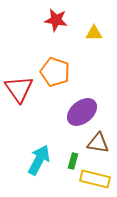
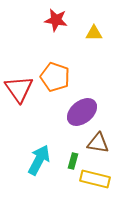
orange pentagon: moved 5 px down
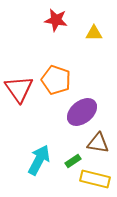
orange pentagon: moved 1 px right, 3 px down
green rectangle: rotated 42 degrees clockwise
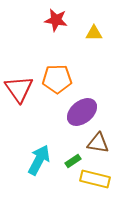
orange pentagon: moved 1 px right, 1 px up; rotated 20 degrees counterclockwise
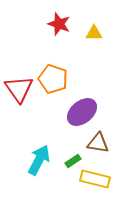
red star: moved 3 px right, 4 px down; rotated 10 degrees clockwise
orange pentagon: moved 4 px left; rotated 20 degrees clockwise
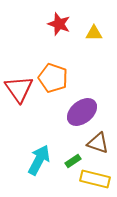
orange pentagon: moved 1 px up
brown triangle: rotated 10 degrees clockwise
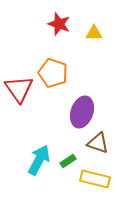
orange pentagon: moved 5 px up
purple ellipse: rotated 32 degrees counterclockwise
green rectangle: moved 5 px left
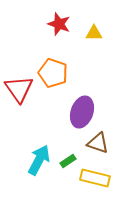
yellow rectangle: moved 1 px up
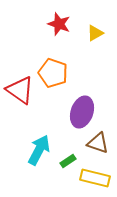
yellow triangle: moved 1 px right; rotated 30 degrees counterclockwise
red triangle: moved 1 px right, 1 px down; rotated 20 degrees counterclockwise
cyan arrow: moved 10 px up
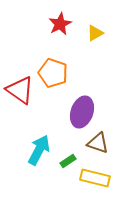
red star: moved 1 px right; rotated 25 degrees clockwise
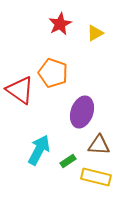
brown triangle: moved 1 px right, 2 px down; rotated 15 degrees counterclockwise
yellow rectangle: moved 1 px right, 1 px up
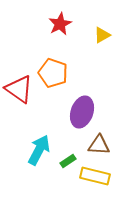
yellow triangle: moved 7 px right, 2 px down
red triangle: moved 1 px left, 1 px up
yellow rectangle: moved 1 px left, 1 px up
